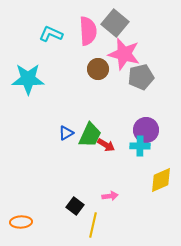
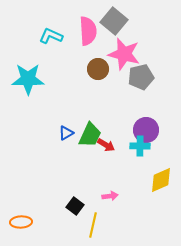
gray square: moved 1 px left, 2 px up
cyan L-shape: moved 2 px down
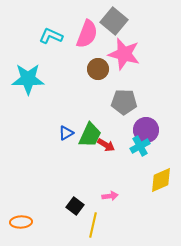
pink semicircle: moved 1 px left, 3 px down; rotated 24 degrees clockwise
gray pentagon: moved 17 px left, 25 px down; rotated 15 degrees clockwise
cyan cross: rotated 30 degrees counterclockwise
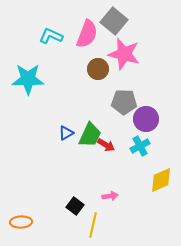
purple circle: moved 11 px up
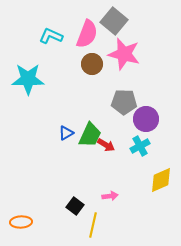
brown circle: moved 6 px left, 5 px up
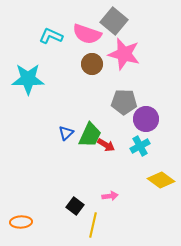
pink semicircle: rotated 88 degrees clockwise
blue triangle: rotated 14 degrees counterclockwise
yellow diamond: rotated 60 degrees clockwise
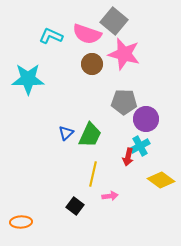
red arrow: moved 22 px right, 12 px down; rotated 72 degrees clockwise
yellow line: moved 51 px up
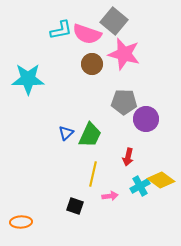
cyan L-shape: moved 10 px right, 6 px up; rotated 145 degrees clockwise
cyan cross: moved 40 px down
black square: rotated 18 degrees counterclockwise
